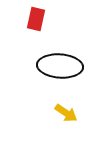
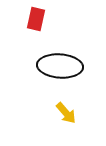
yellow arrow: rotated 15 degrees clockwise
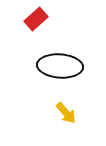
red rectangle: rotated 35 degrees clockwise
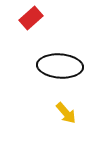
red rectangle: moved 5 px left, 1 px up
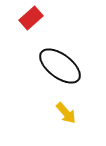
black ellipse: rotated 33 degrees clockwise
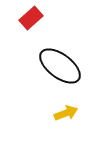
yellow arrow: rotated 70 degrees counterclockwise
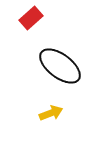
yellow arrow: moved 15 px left
